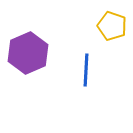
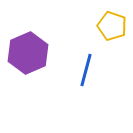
blue line: rotated 12 degrees clockwise
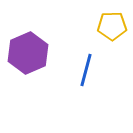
yellow pentagon: rotated 20 degrees counterclockwise
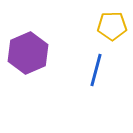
blue line: moved 10 px right
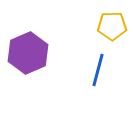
blue line: moved 2 px right
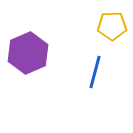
blue line: moved 3 px left, 2 px down
